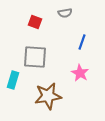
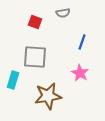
gray semicircle: moved 2 px left
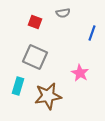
blue line: moved 10 px right, 9 px up
gray square: rotated 20 degrees clockwise
cyan rectangle: moved 5 px right, 6 px down
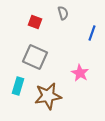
gray semicircle: rotated 96 degrees counterclockwise
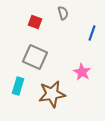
pink star: moved 2 px right, 1 px up
brown star: moved 4 px right, 2 px up
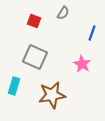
gray semicircle: rotated 48 degrees clockwise
red square: moved 1 px left, 1 px up
pink star: moved 8 px up
cyan rectangle: moved 4 px left
brown star: moved 1 px down
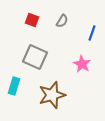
gray semicircle: moved 1 px left, 8 px down
red square: moved 2 px left, 1 px up
brown star: rotated 8 degrees counterclockwise
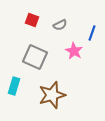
gray semicircle: moved 2 px left, 4 px down; rotated 32 degrees clockwise
pink star: moved 8 px left, 13 px up
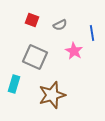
blue line: rotated 28 degrees counterclockwise
cyan rectangle: moved 2 px up
